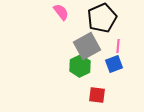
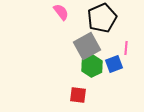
pink line: moved 8 px right, 2 px down
green hexagon: moved 12 px right
red square: moved 19 px left
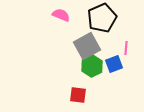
pink semicircle: moved 3 px down; rotated 30 degrees counterclockwise
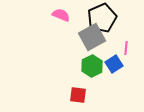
gray square: moved 5 px right, 9 px up
blue square: rotated 12 degrees counterclockwise
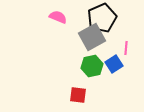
pink semicircle: moved 3 px left, 2 px down
green hexagon: rotated 15 degrees clockwise
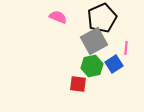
gray square: moved 2 px right, 4 px down
red square: moved 11 px up
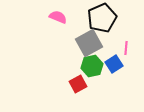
gray square: moved 5 px left, 2 px down
red square: rotated 36 degrees counterclockwise
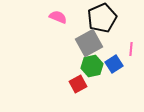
pink line: moved 5 px right, 1 px down
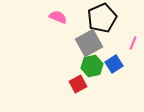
pink line: moved 2 px right, 6 px up; rotated 16 degrees clockwise
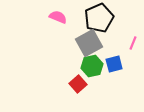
black pentagon: moved 3 px left
blue square: rotated 18 degrees clockwise
red square: rotated 12 degrees counterclockwise
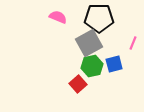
black pentagon: rotated 24 degrees clockwise
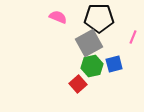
pink line: moved 6 px up
